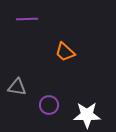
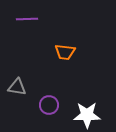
orange trapezoid: rotated 35 degrees counterclockwise
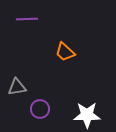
orange trapezoid: rotated 35 degrees clockwise
gray triangle: rotated 18 degrees counterclockwise
purple circle: moved 9 px left, 4 px down
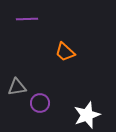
purple circle: moved 6 px up
white star: rotated 20 degrees counterclockwise
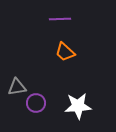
purple line: moved 33 px right
purple circle: moved 4 px left
white star: moved 9 px left, 9 px up; rotated 16 degrees clockwise
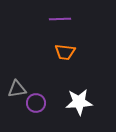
orange trapezoid: rotated 35 degrees counterclockwise
gray triangle: moved 2 px down
white star: moved 1 px right, 4 px up
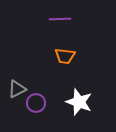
orange trapezoid: moved 4 px down
gray triangle: rotated 18 degrees counterclockwise
white star: rotated 24 degrees clockwise
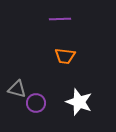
gray triangle: rotated 42 degrees clockwise
